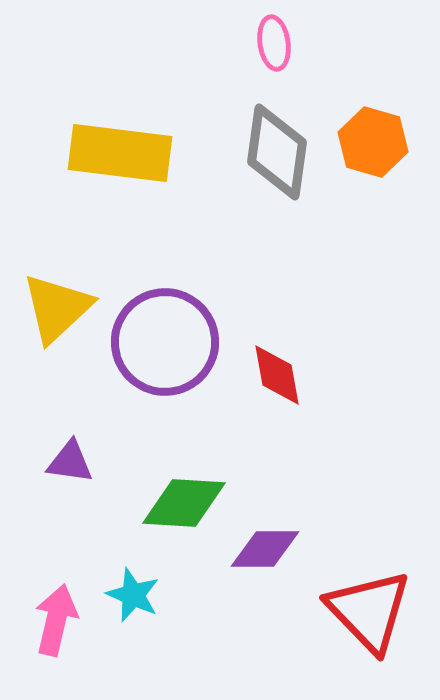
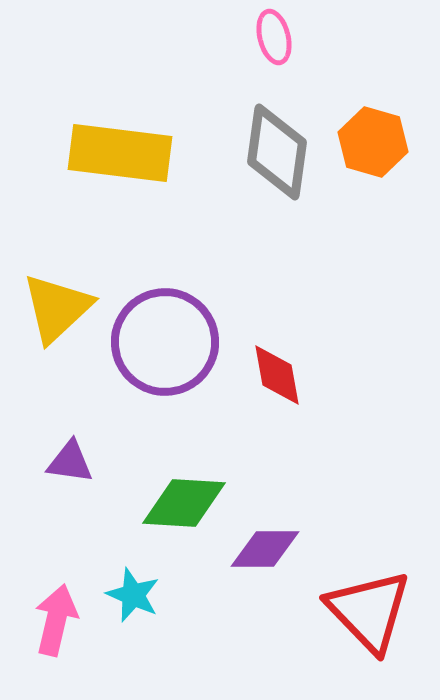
pink ellipse: moved 6 px up; rotated 6 degrees counterclockwise
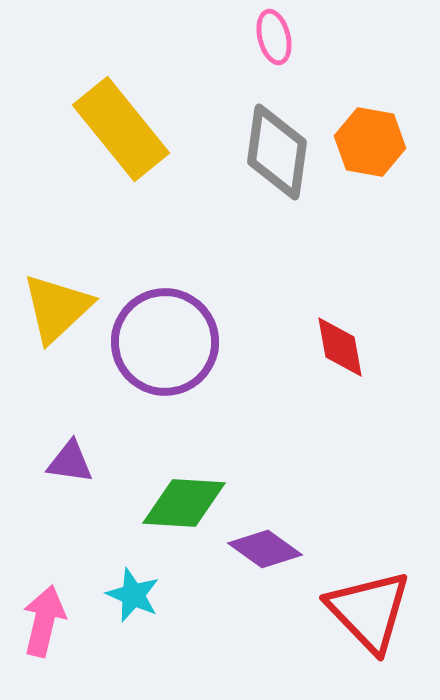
orange hexagon: moved 3 px left; rotated 6 degrees counterclockwise
yellow rectangle: moved 1 px right, 24 px up; rotated 44 degrees clockwise
red diamond: moved 63 px right, 28 px up
purple diamond: rotated 36 degrees clockwise
pink arrow: moved 12 px left, 1 px down
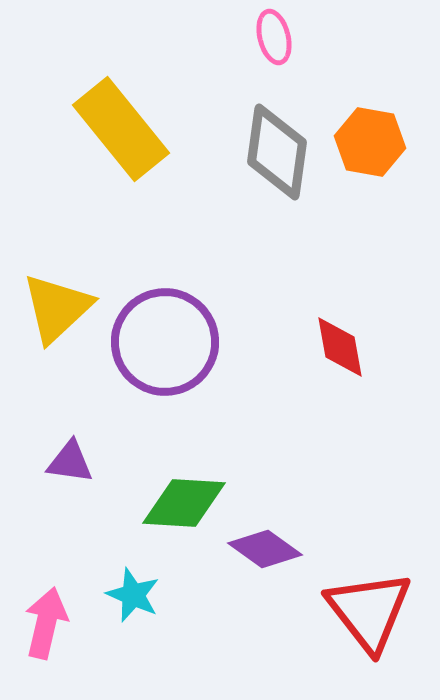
red triangle: rotated 6 degrees clockwise
pink arrow: moved 2 px right, 2 px down
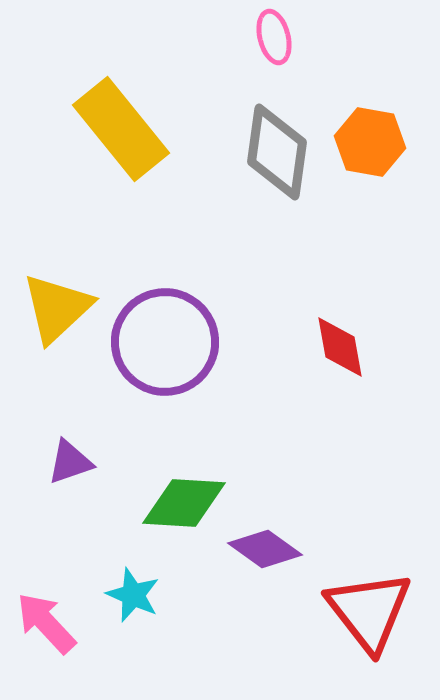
purple triangle: rotated 27 degrees counterclockwise
pink arrow: rotated 56 degrees counterclockwise
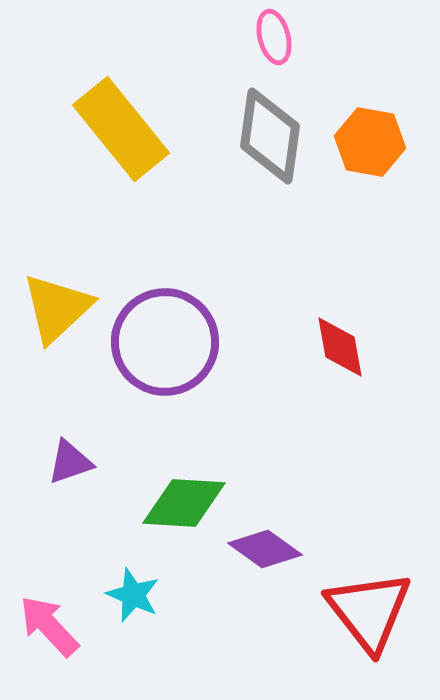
gray diamond: moved 7 px left, 16 px up
pink arrow: moved 3 px right, 3 px down
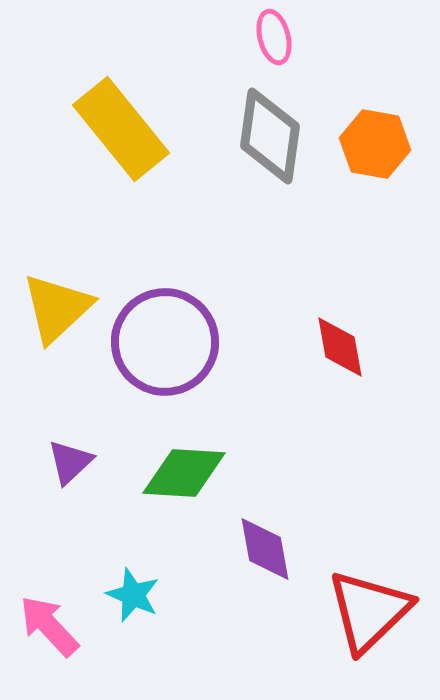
orange hexagon: moved 5 px right, 2 px down
purple triangle: rotated 24 degrees counterclockwise
green diamond: moved 30 px up
purple diamond: rotated 44 degrees clockwise
red triangle: rotated 24 degrees clockwise
